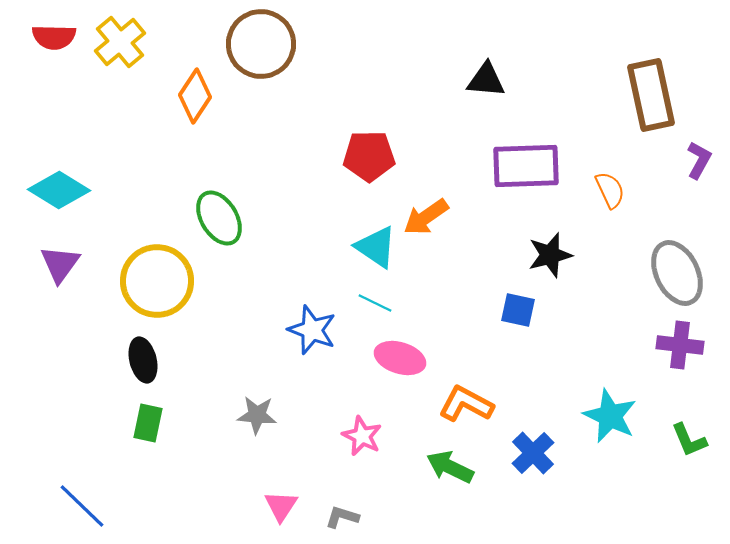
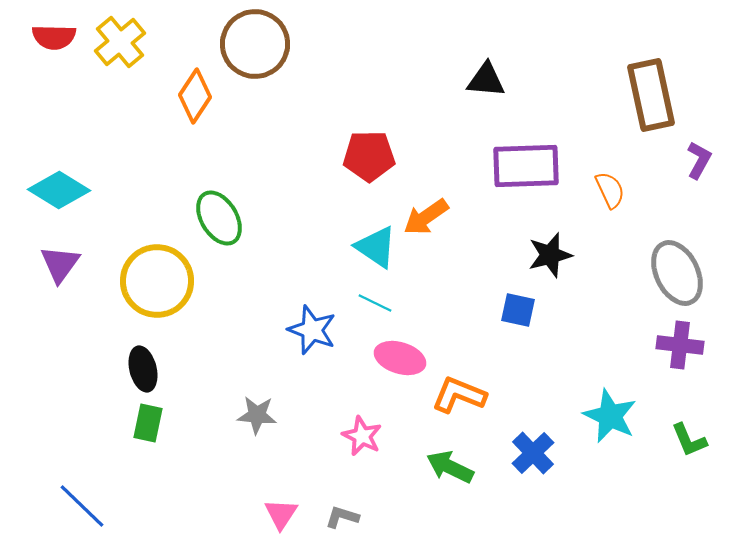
brown circle: moved 6 px left
black ellipse: moved 9 px down
orange L-shape: moved 7 px left, 9 px up; rotated 6 degrees counterclockwise
pink triangle: moved 8 px down
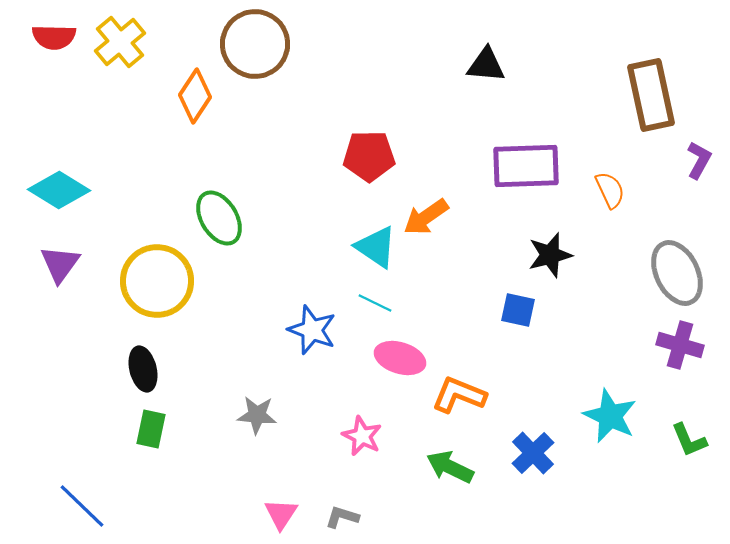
black triangle: moved 15 px up
purple cross: rotated 9 degrees clockwise
green rectangle: moved 3 px right, 6 px down
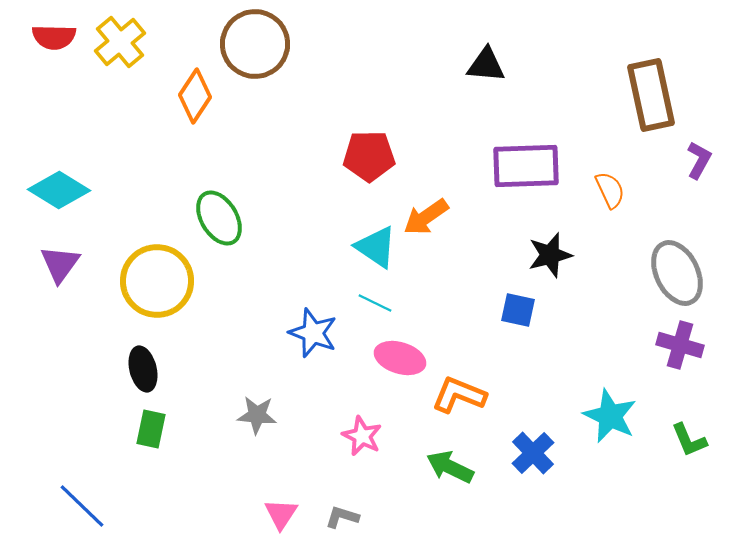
blue star: moved 1 px right, 3 px down
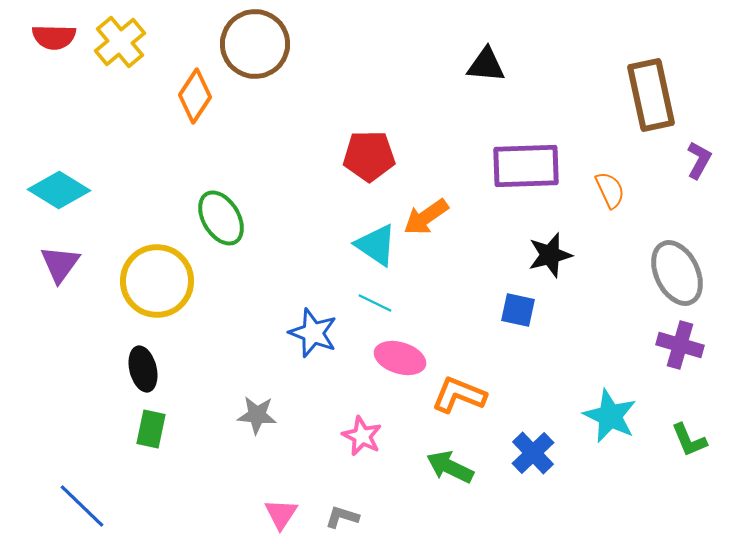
green ellipse: moved 2 px right
cyan triangle: moved 2 px up
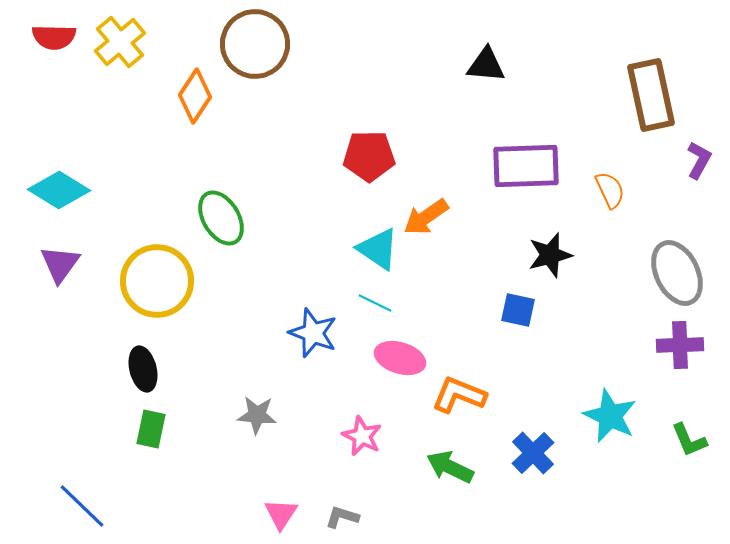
cyan triangle: moved 2 px right, 4 px down
purple cross: rotated 18 degrees counterclockwise
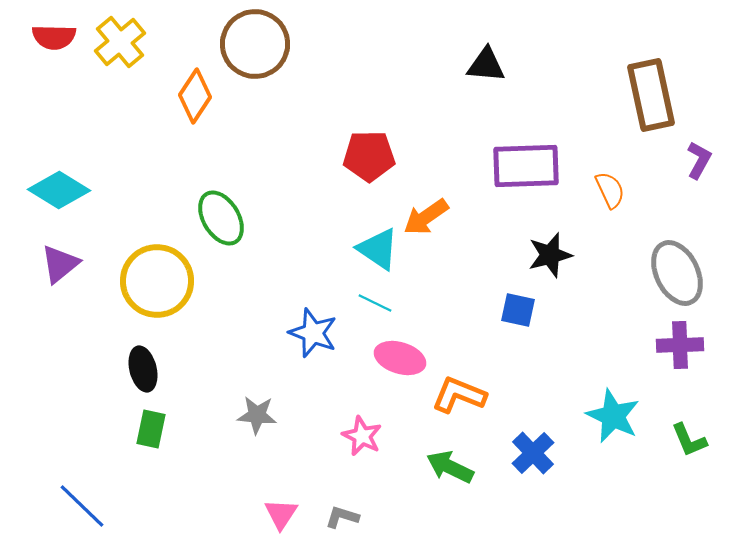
purple triangle: rotated 15 degrees clockwise
cyan star: moved 3 px right
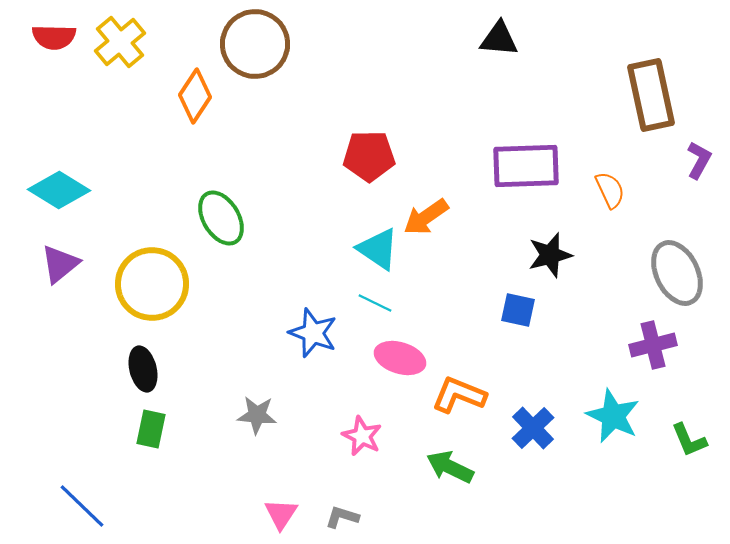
black triangle: moved 13 px right, 26 px up
yellow circle: moved 5 px left, 3 px down
purple cross: moved 27 px left; rotated 12 degrees counterclockwise
blue cross: moved 25 px up
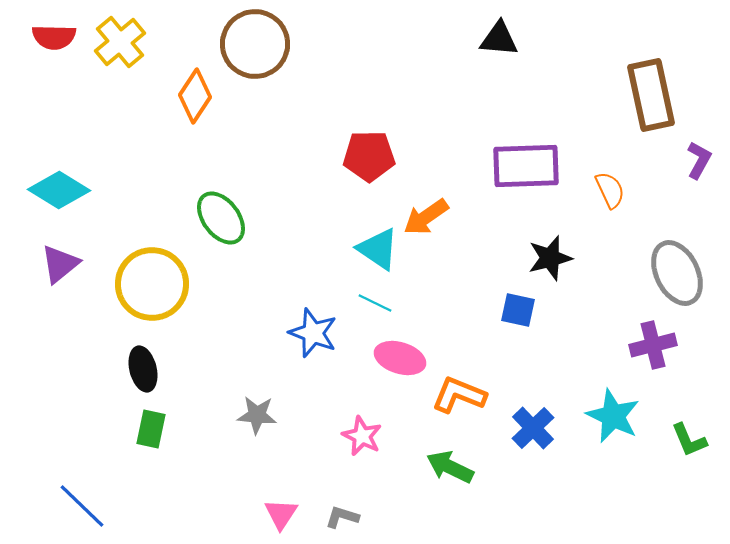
green ellipse: rotated 6 degrees counterclockwise
black star: moved 3 px down
